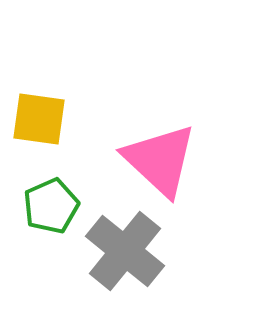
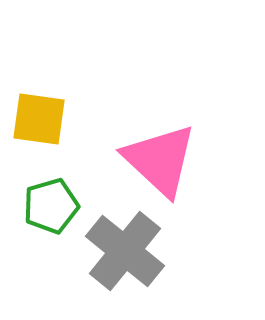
green pentagon: rotated 8 degrees clockwise
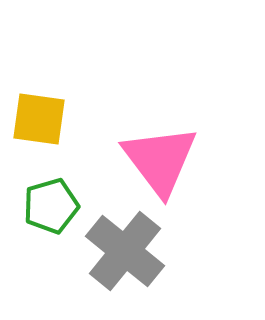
pink triangle: rotated 10 degrees clockwise
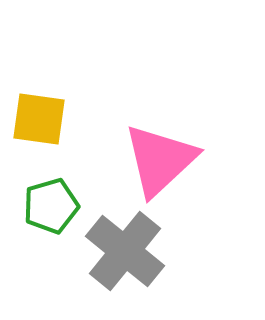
pink triangle: rotated 24 degrees clockwise
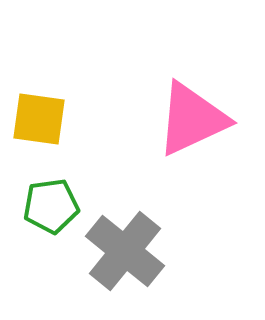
pink triangle: moved 32 px right, 41 px up; rotated 18 degrees clockwise
green pentagon: rotated 8 degrees clockwise
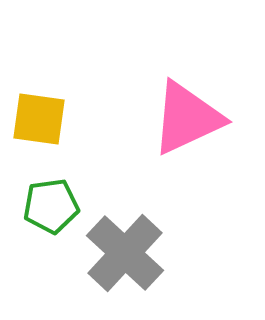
pink triangle: moved 5 px left, 1 px up
gray cross: moved 2 px down; rotated 4 degrees clockwise
